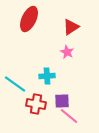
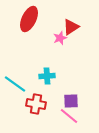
pink star: moved 7 px left, 14 px up; rotated 24 degrees clockwise
purple square: moved 9 px right
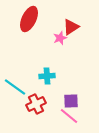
cyan line: moved 3 px down
red cross: rotated 36 degrees counterclockwise
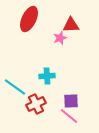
red triangle: moved 2 px up; rotated 30 degrees clockwise
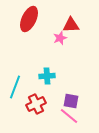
cyan line: rotated 75 degrees clockwise
purple square: rotated 14 degrees clockwise
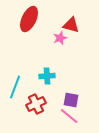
red triangle: rotated 18 degrees clockwise
purple square: moved 1 px up
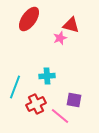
red ellipse: rotated 10 degrees clockwise
purple square: moved 3 px right
pink line: moved 9 px left
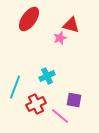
cyan cross: rotated 21 degrees counterclockwise
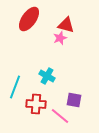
red triangle: moved 5 px left
cyan cross: rotated 35 degrees counterclockwise
red cross: rotated 30 degrees clockwise
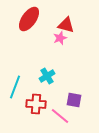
cyan cross: rotated 28 degrees clockwise
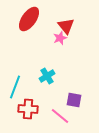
red triangle: moved 1 px down; rotated 36 degrees clockwise
red cross: moved 8 px left, 5 px down
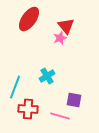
pink line: rotated 24 degrees counterclockwise
